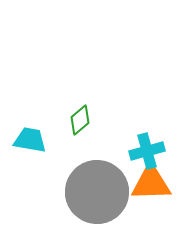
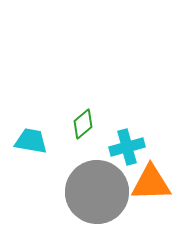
green diamond: moved 3 px right, 4 px down
cyan trapezoid: moved 1 px right, 1 px down
cyan cross: moved 20 px left, 4 px up
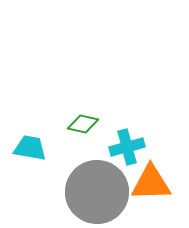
green diamond: rotated 52 degrees clockwise
cyan trapezoid: moved 1 px left, 7 px down
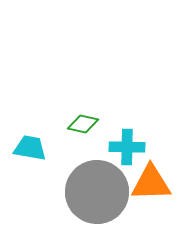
cyan cross: rotated 16 degrees clockwise
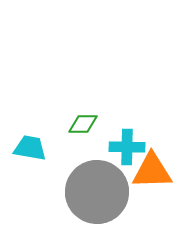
green diamond: rotated 12 degrees counterclockwise
orange triangle: moved 1 px right, 12 px up
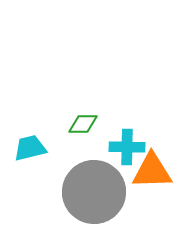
cyan trapezoid: rotated 24 degrees counterclockwise
gray circle: moved 3 px left
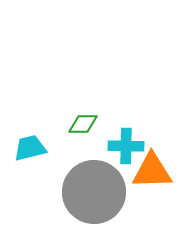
cyan cross: moved 1 px left, 1 px up
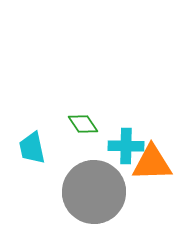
green diamond: rotated 56 degrees clockwise
cyan trapezoid: moved 2 px right; rotated 88 degrees counterclockwise
orange triangle: moved 8 px up
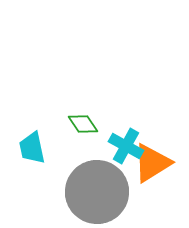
cyan cross: rotated 28 degrees clockwise
orange triangle: rotated 30 degrees counterclockwise
gray circle: moved 3 px right
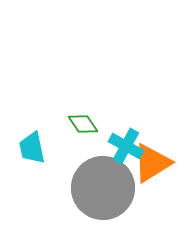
gray circle: moved 6 px right, 4 px up
